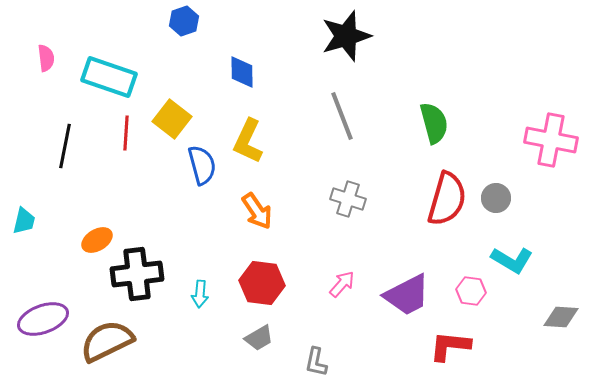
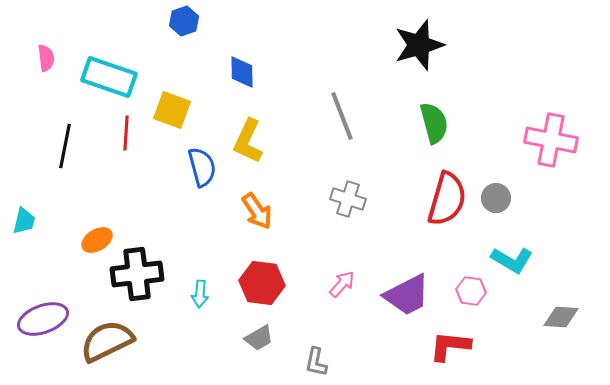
black star: moved 73 px right, 9 px down
yellow square: moved 9 px up; rotated 18 degrees counterclockwise
blue semicircle: moved 2 px down
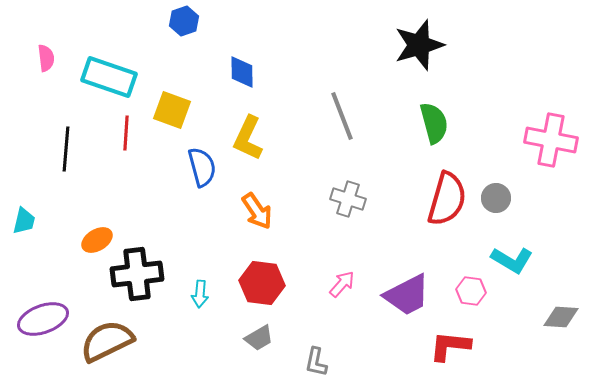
yellow L-shape: moved 3 px up
black line: moved 1 px right, 3 px down; rotated 6 degrees counterclockwise
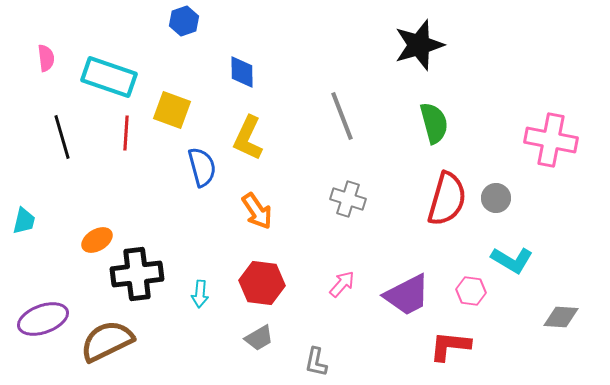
black line: moved 4 px left, 12 px up; rotated 21 degrees counterclockwise
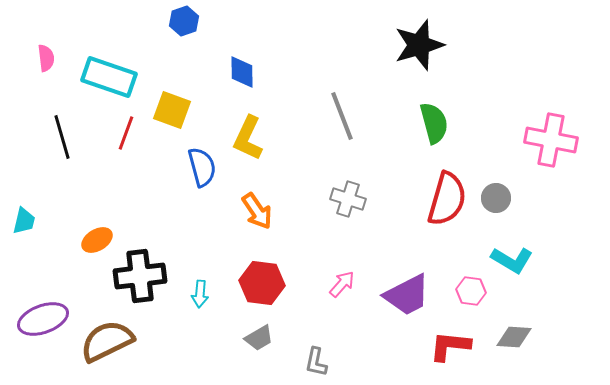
red line: rotated 16 degrees clockwise
black cross: moved 3 px right, 2 px down
gray diamond: moved 47 px left, 20 px down
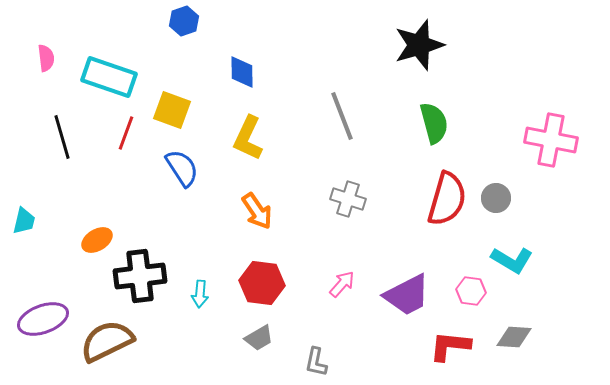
blue semicircle: moved 20 px left, 1 px down; rotated 18 degrees counterclockwise
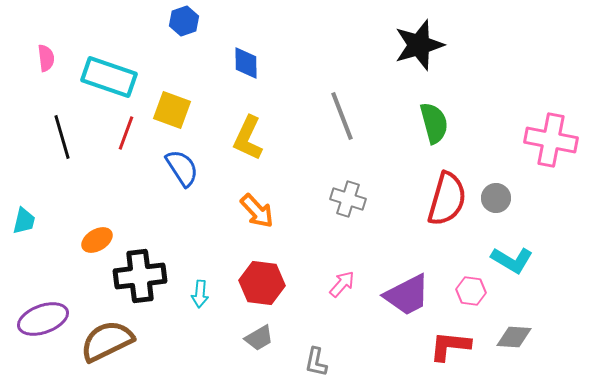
blue diamond: moved 4 px right, 9 px up
orange arrow: rotated 9 degrees counterclockwise
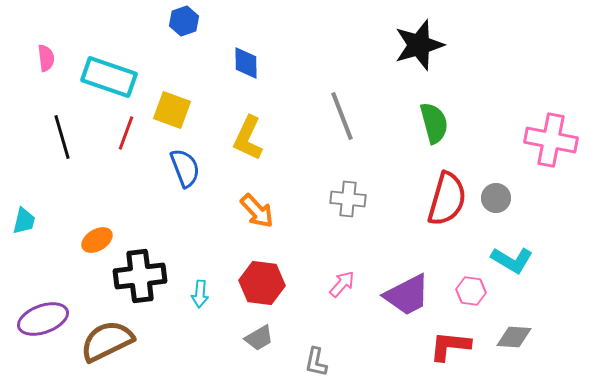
blue semicircle: moved 3 px right; rotated 12 degrees clockwise
gray cross: rotated 12 degrees counterclockwise
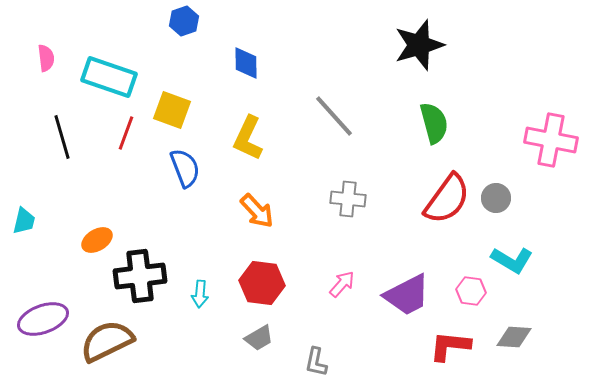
gray line: moved 8 px left; rotated 21 degrees counterclockwise
red semicircle: rotated 20 degrees clockwise
